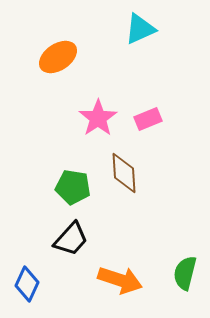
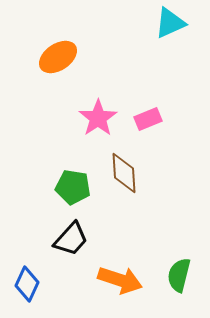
cyan triangle: moved 30 px right, 6 px up
green semicircle: moved 6 px left, 2 px down
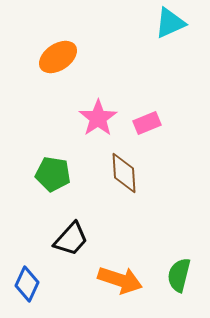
pink rectangle: moved 1 px left, 4 px down
green pentagon: moved 20 px left, 13 px up
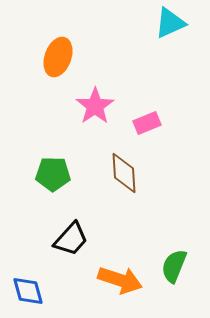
orange ellipse: rotated 36 degrees counterclockwise
pink star: moved 3 px left, 12 px up
green pentagon: rotated 8 degrees counterclockwise
green semicircle: moved 5 px left, 9 px up; rotated 8 degrees clockwise
blue diamond: moved 1 px right, 7 px down; rotated 40 degrees counterclockwise
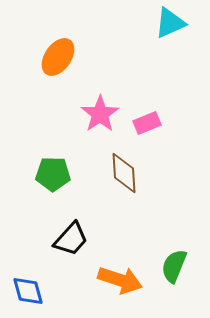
orange ellipse: rotated 15 degrees clockwise
pink star: moved 5 px right, 8 px down
